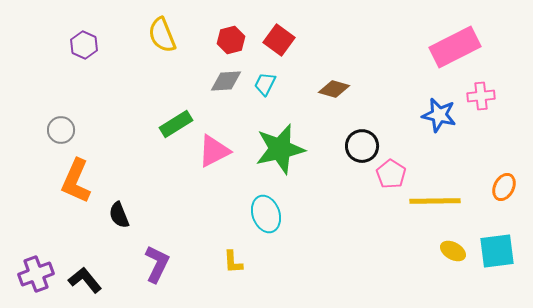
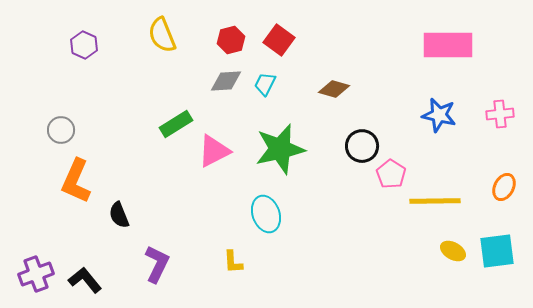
pink rectangle: moved 7 px left, 2 px up; rotated 27 degrees clockwise
pink cross: moved 19 px right, 18 px down
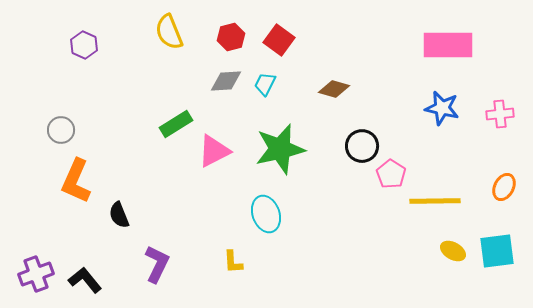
yellow semicircle: moved 7 px right, 3 px up
red hexagon: moved 3 px up
blue star: moved 3 px right, 7 px up
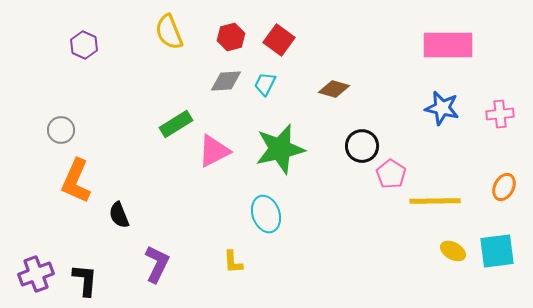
black L-shape: rotated 44 degrees clockwise
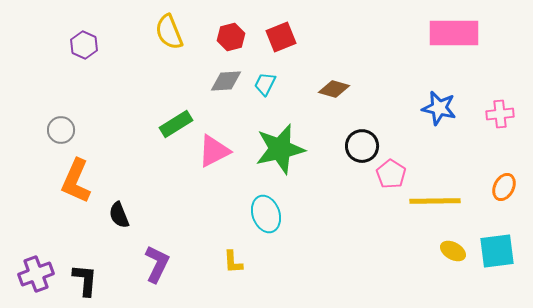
red square: moved 2 px right, 3 px up; rotated 32 degrees clockwise
pink rectangle: moved 6 px right, 12 px up
blue star: moved 3 px left
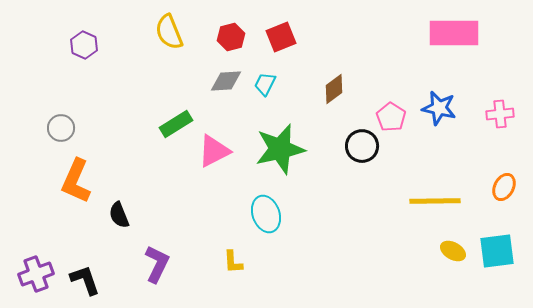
brown diamond: rotated 52 degrees counterclockwise
gray circle: moved 2 px up
pink pentagon: moved 57 px up
black L-shape: rotated 24 degrees counterclockwise
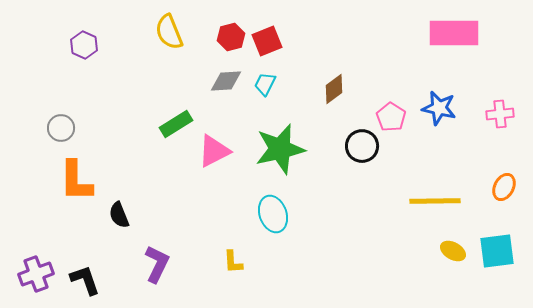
red square: moved 14 px left, 4 px down
orange L-shape: rotated 24 degrees counterclockwise
cyan ellipse: moved 7 px right
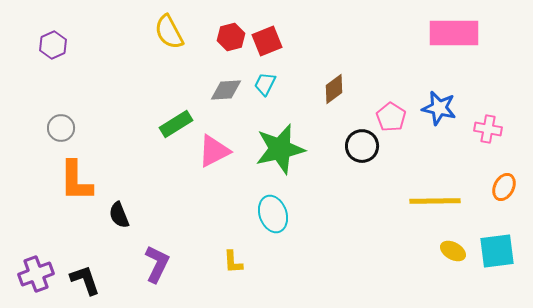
yellow semicircle: rotated 6 degrees counterclockwise
purple hexagon: moved 31 px left; rotated 12 degrees clockwise
gray diamond: moved 9 px down
pink cross: moved 12 px left, 15 px down; rotated 16 degrees clockwise
